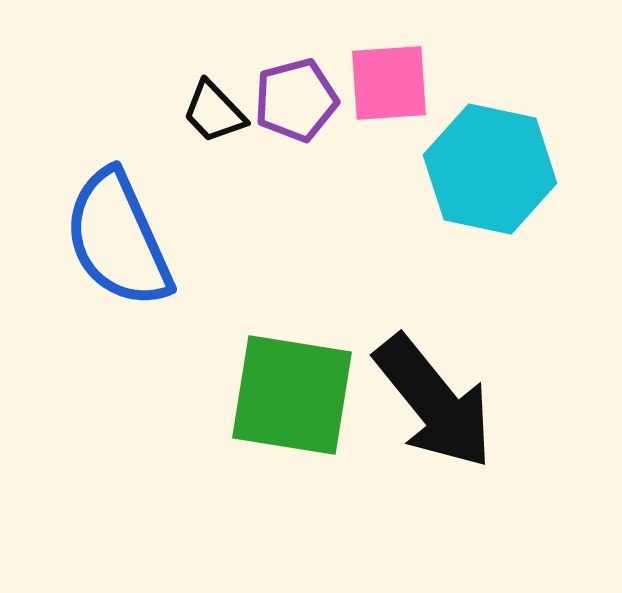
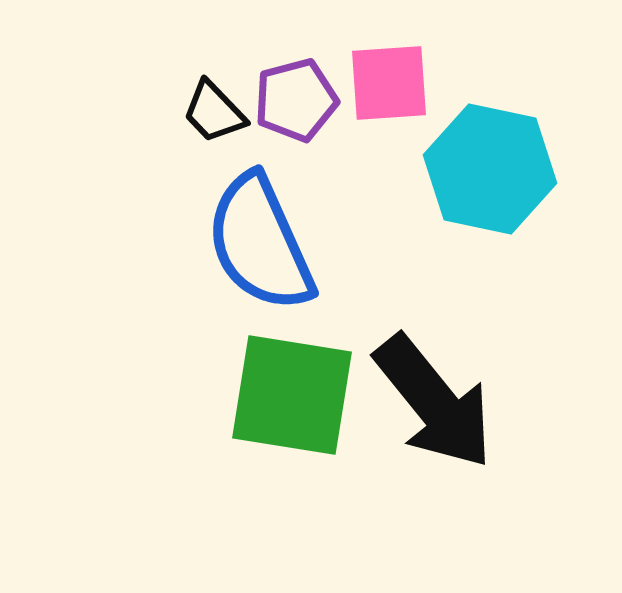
blue semicircle: moved 142 px right, 4 px down
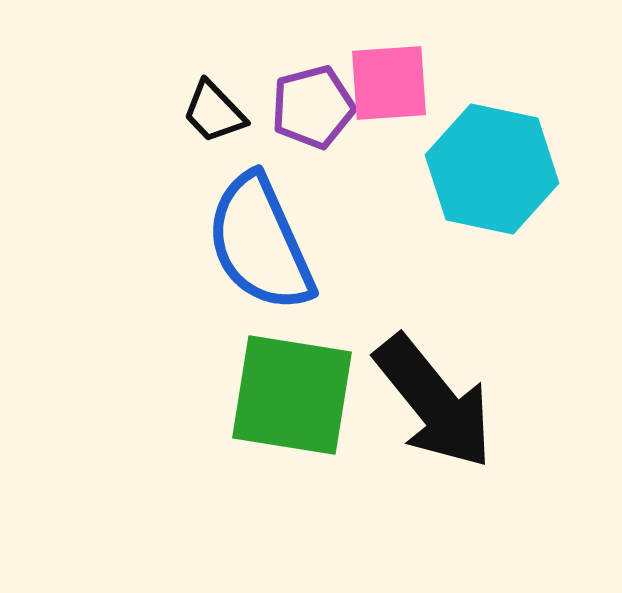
purple pentagon: moved 17 px right, 7 px down
cyan hexagon: moved 2 px right
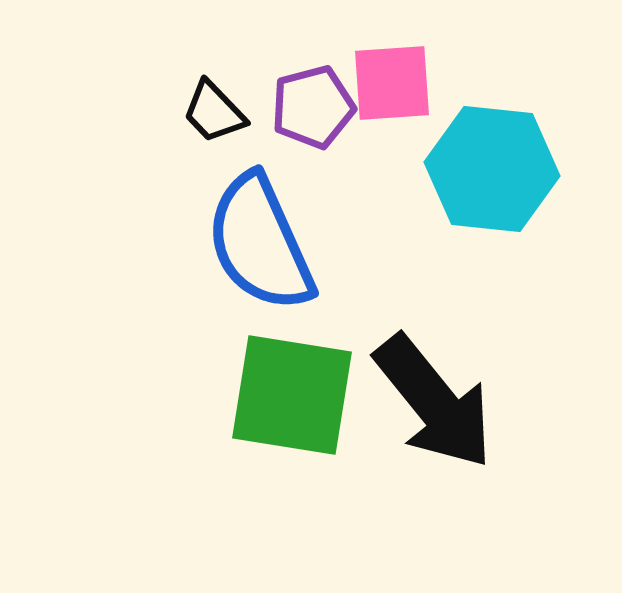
pink square: moved 3 px right
cyan hexagon: rotated 6 degrees counterclockwise
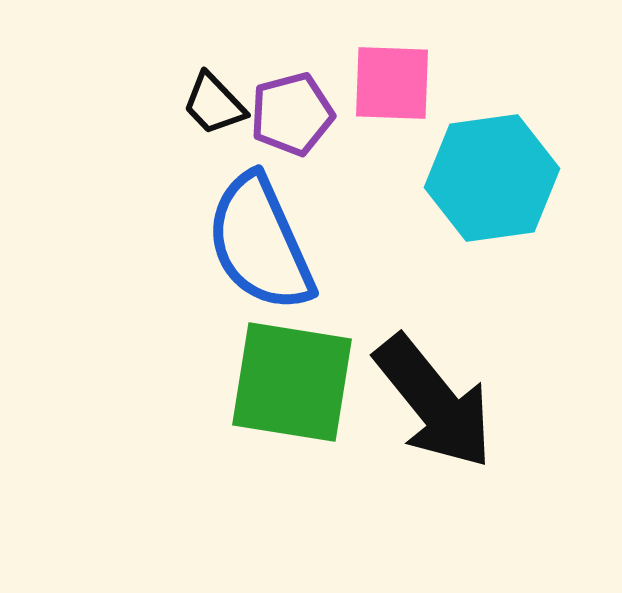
pink square: rotated 6 degrees clockwise
purple pentagon: moved 21 px left, 7 px down
black trapezoid: moved 8 px up
cyan hexagon: moved 9 px down; rotated 14 degrees counterclockwise
green square: moved 13 px up
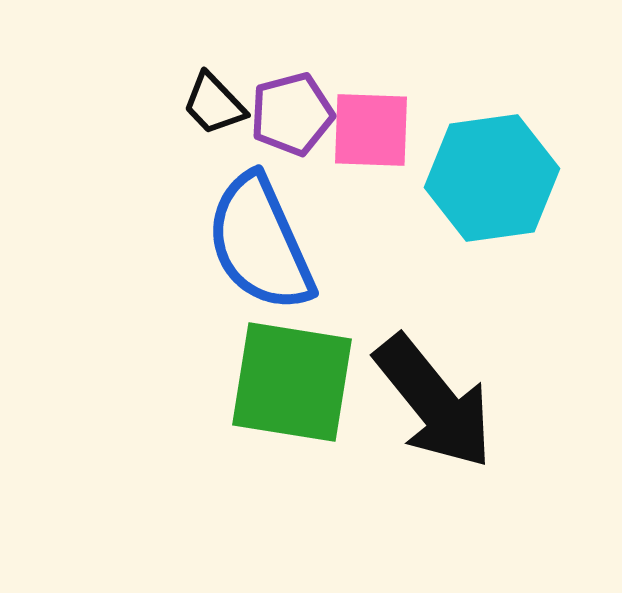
pink square: moved 21 px left, 47 px down
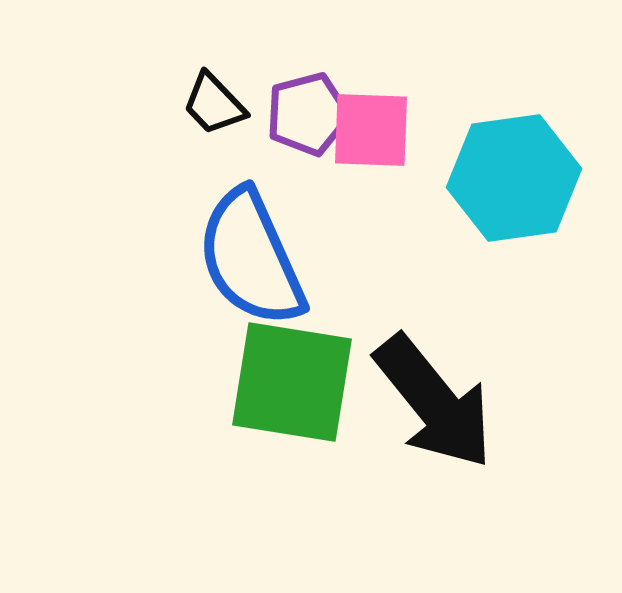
purple pentagon: moved 16 px right
cyan hexagon: moved 22 px right
blue semicircle: moved 9 px left, 15 px down
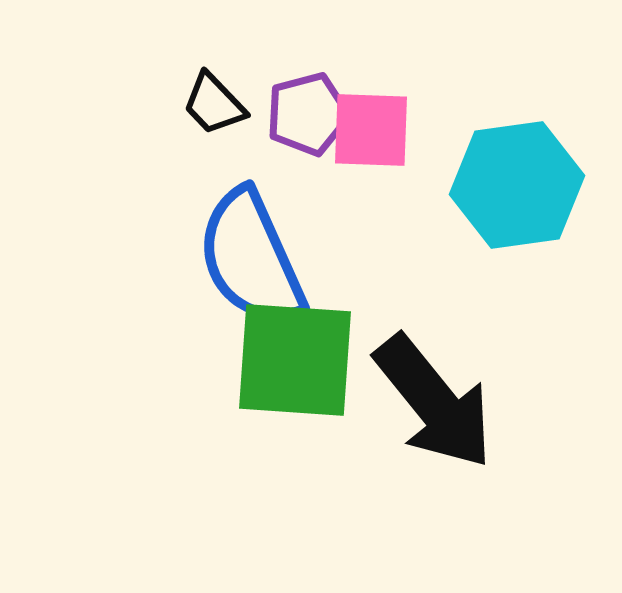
cyan hexagon: moved 3 px right, 7 px down
green square: moved 3 px right, 22 px up; rotated 5 degrees counterclockwise
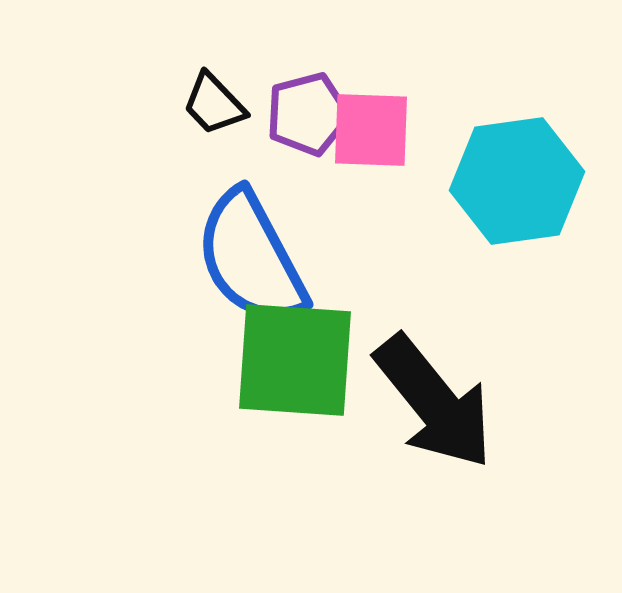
cyan hexagon: moved 4 px up
blue semicircle: rotated 4 degrees counterclockwise
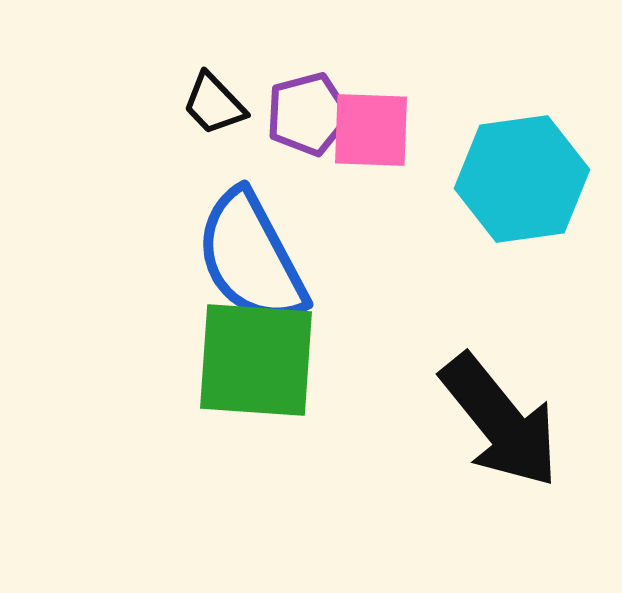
cyan hexagon: moved 5 px right, 2 px up
green square: moved 39 px left
black arrow: moved 66 px right, 19 px down
